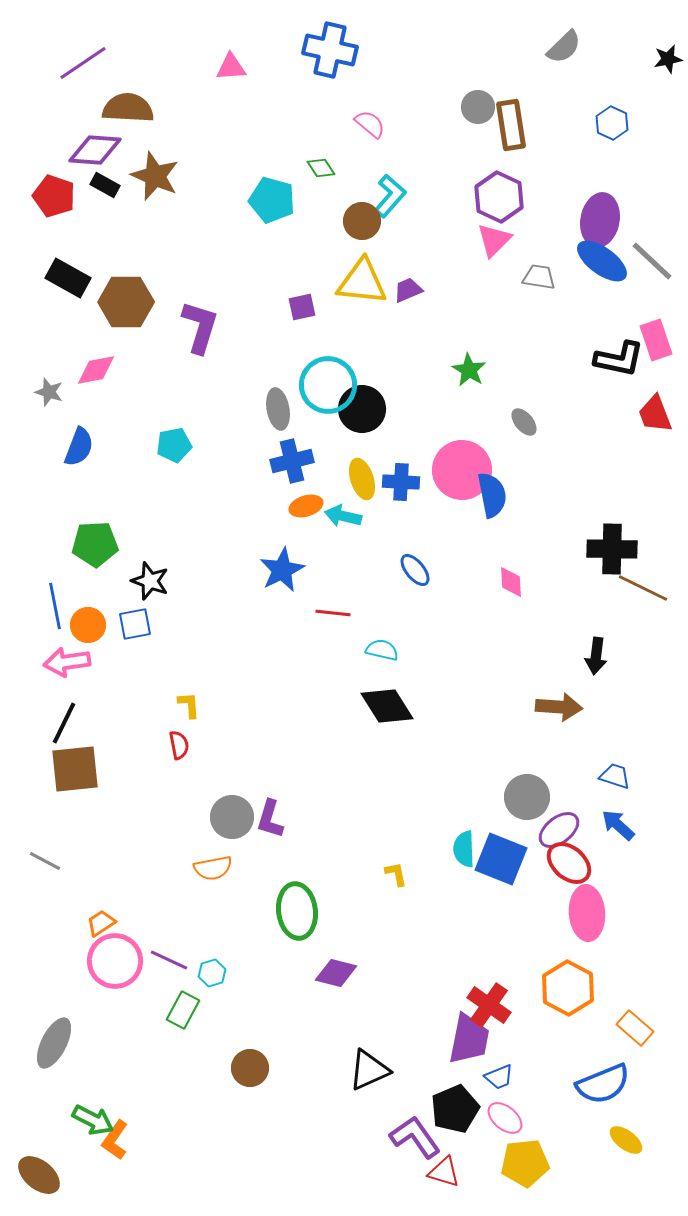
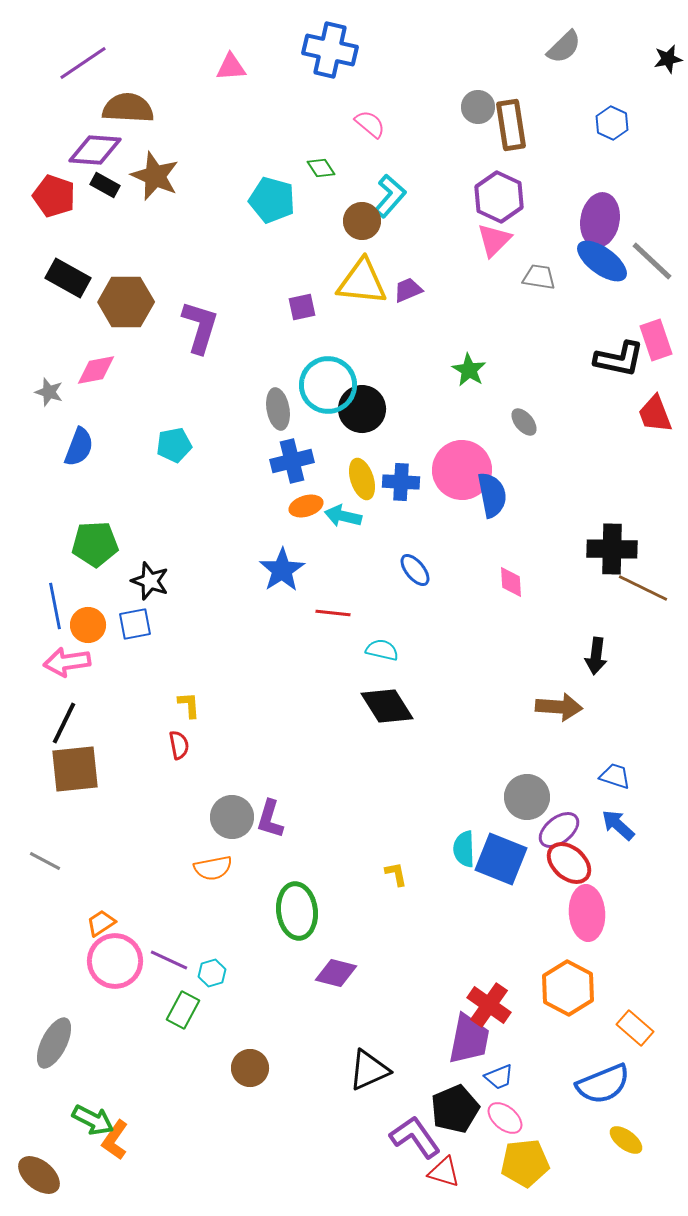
blue star at (282, 570): rotated 6 degrees counterclockwise
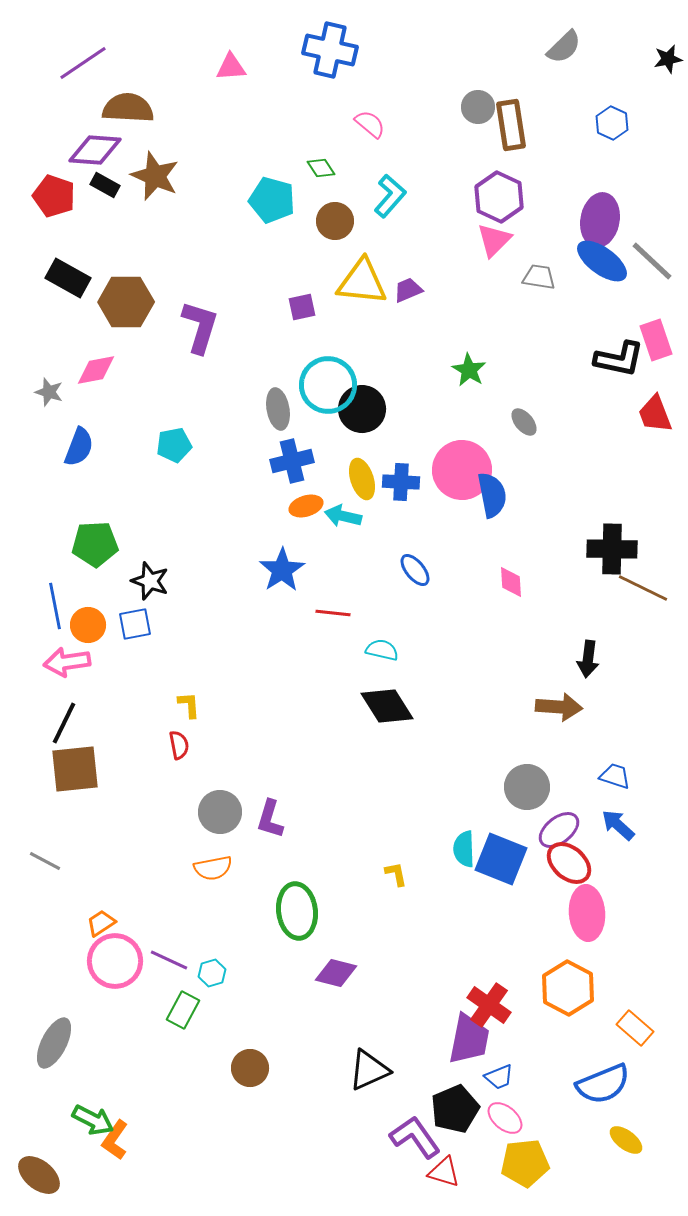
brown circle at (362, 221): moved 27 px left
black arrow at (596, 656): moved 8 px left, 3 px down
gray circle at (527, 797): moved 10 px up
gray circle at (232, 817): moved 12 px left, 5 px up
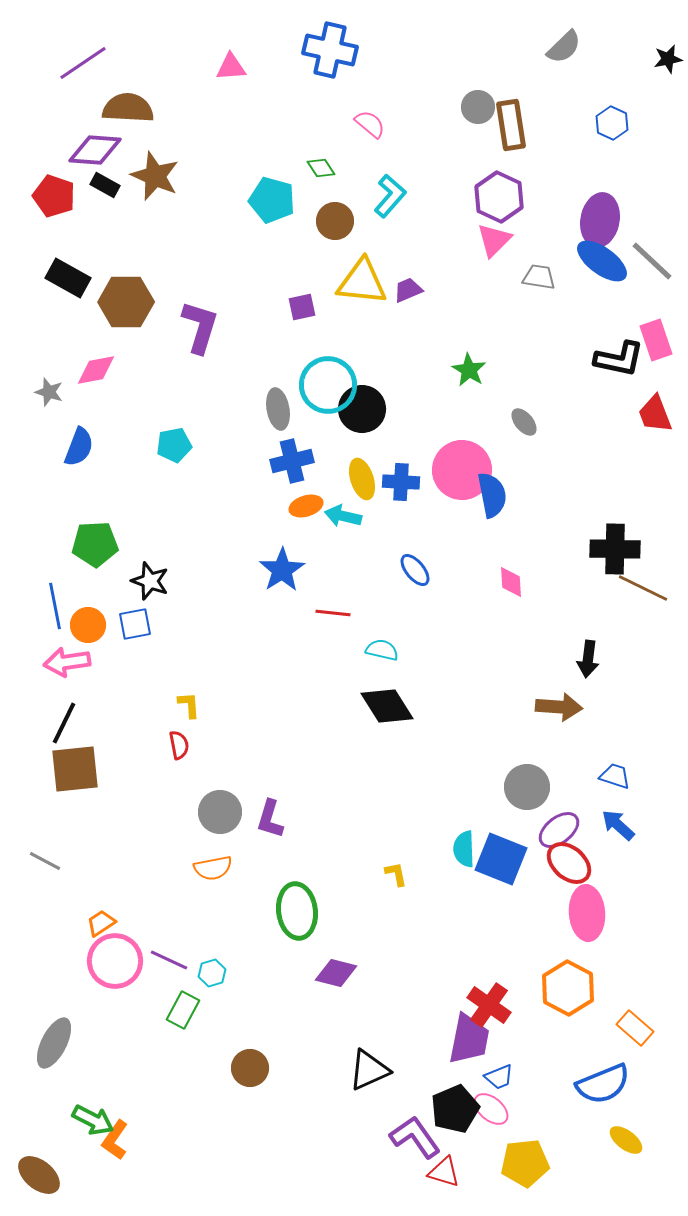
black cross at (612, 549): moved 3 px right
pink ellipse at (505, 1118): moved 14 px left, 9 px up
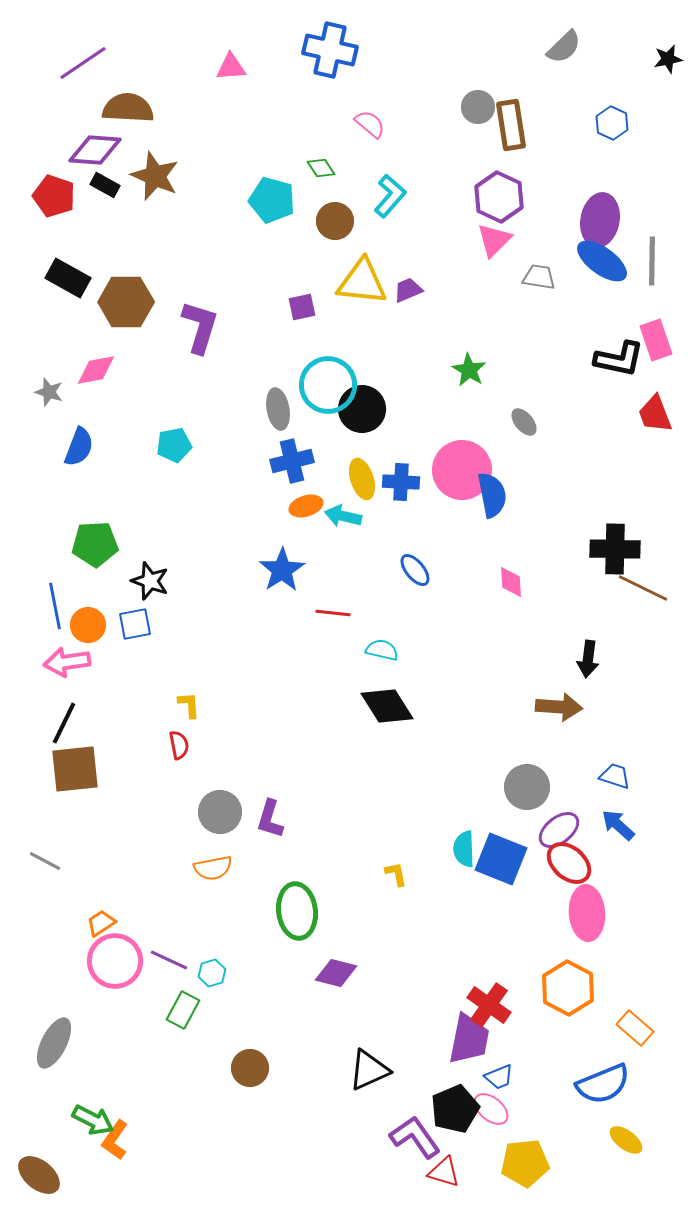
gray line at (652, 261): rotated 48 degrees clockwise
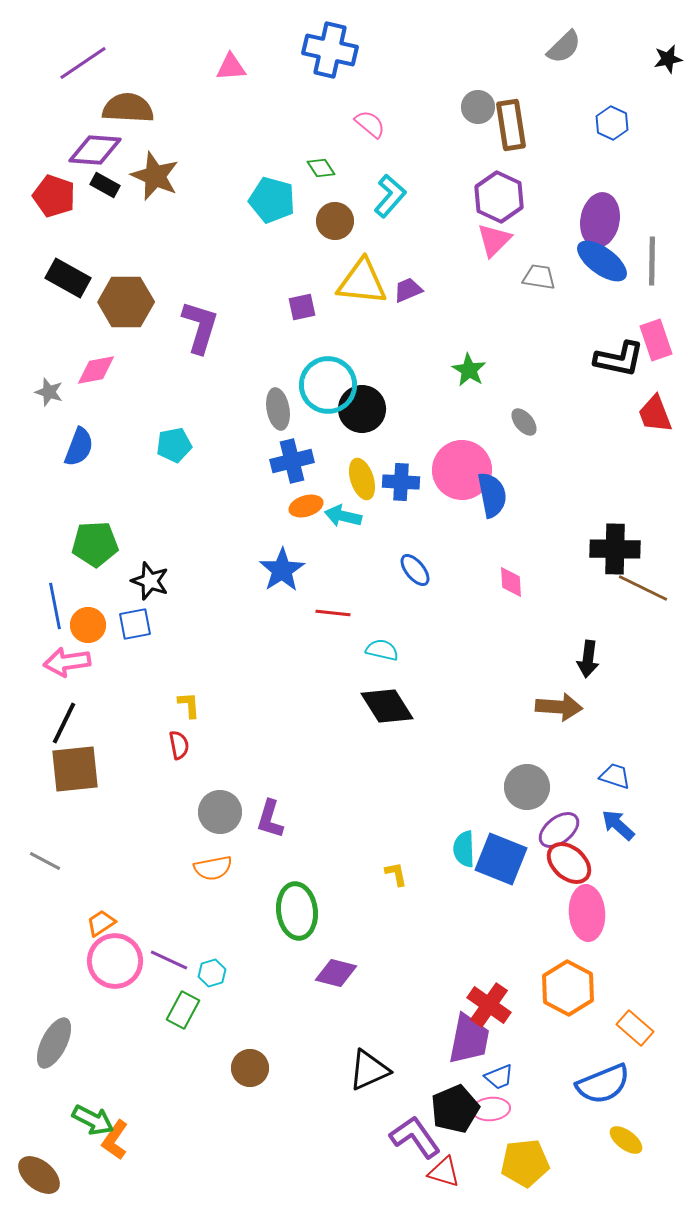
pink ellipse at (491, 1109): rotated 45 degrees counterclockwise
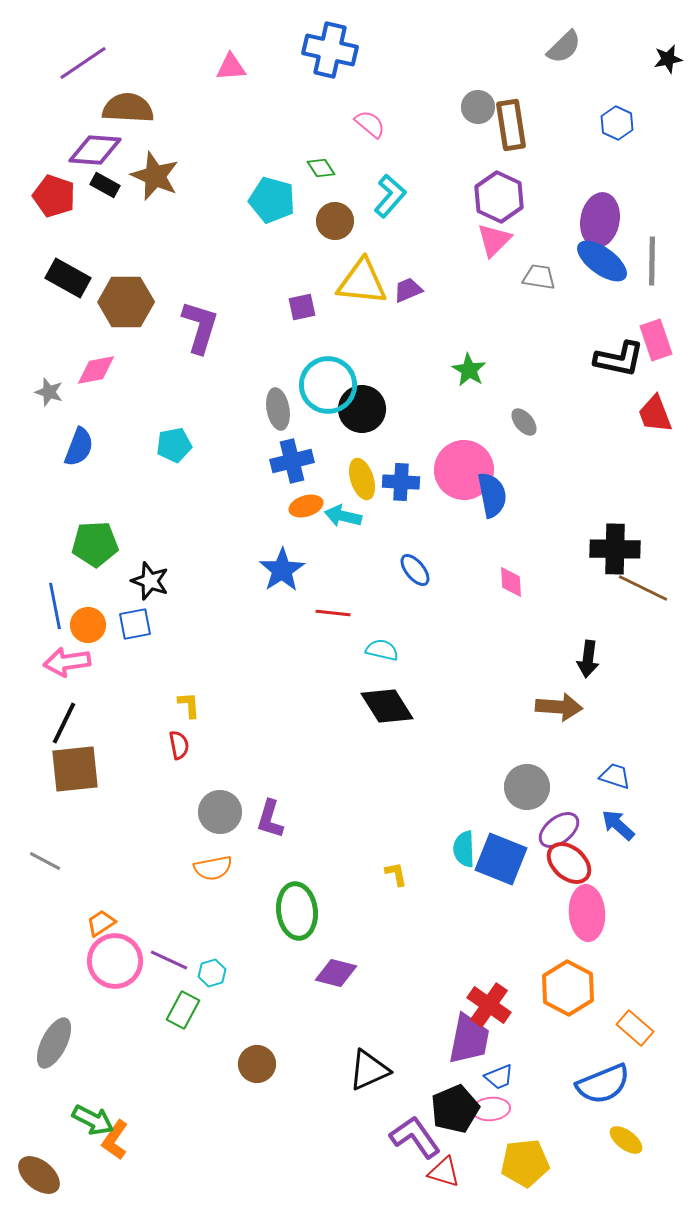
blue hexagon at (612, 123): moved 5 px right
pink circle at (462, 470): moved 2 px right
brown circle at (250, 1068): moved 7 px right, 4 px up
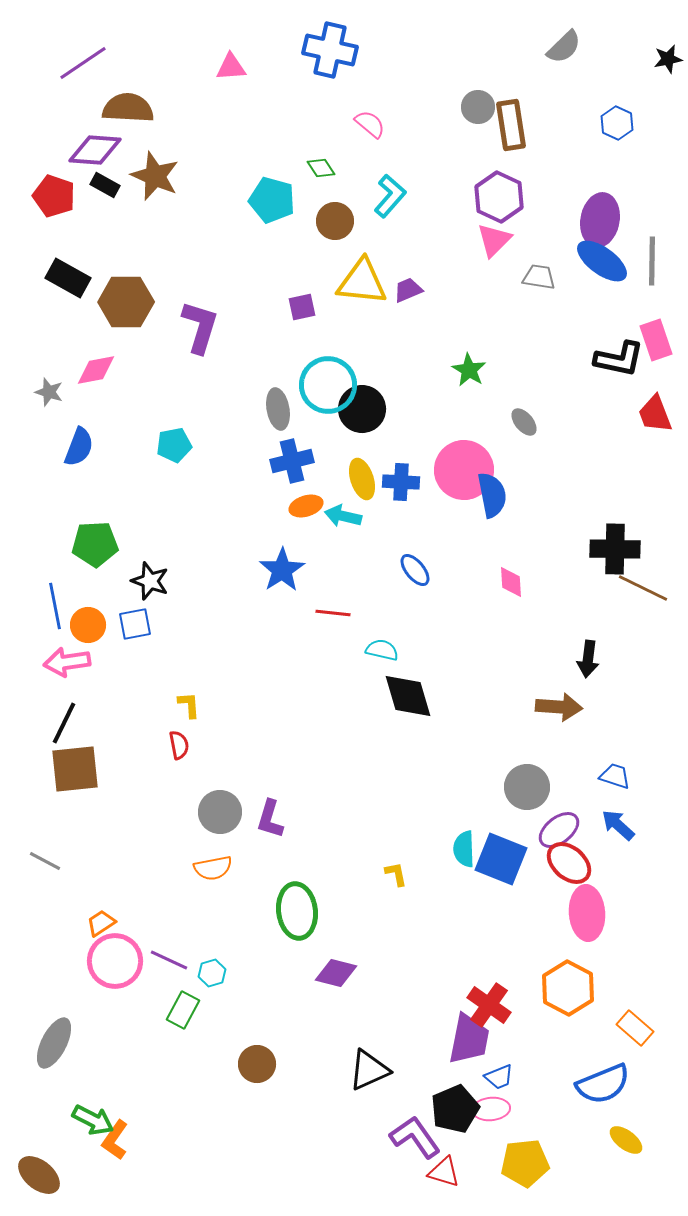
black diamond at (387, 706): moved 21 px right, 10 px up; rotated 16 degrees clockwise
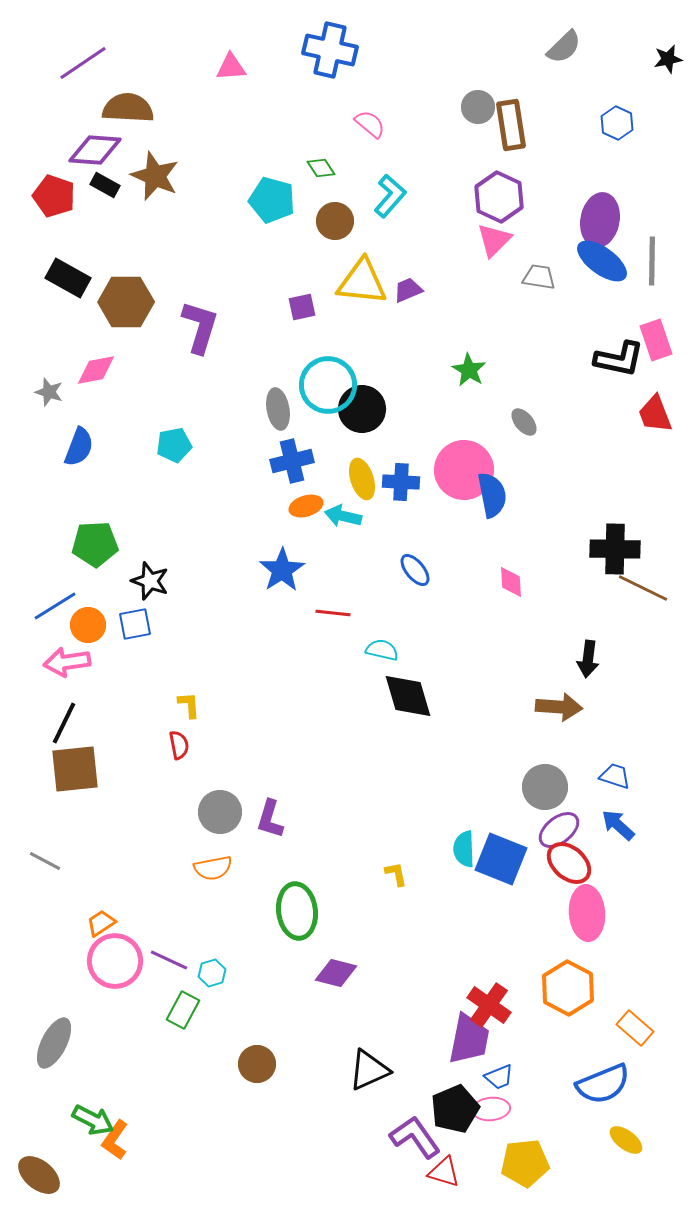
blue line at (55, 606): rotated 69 degrees clockwise
gray circle at (527, 787): moved 18 px right
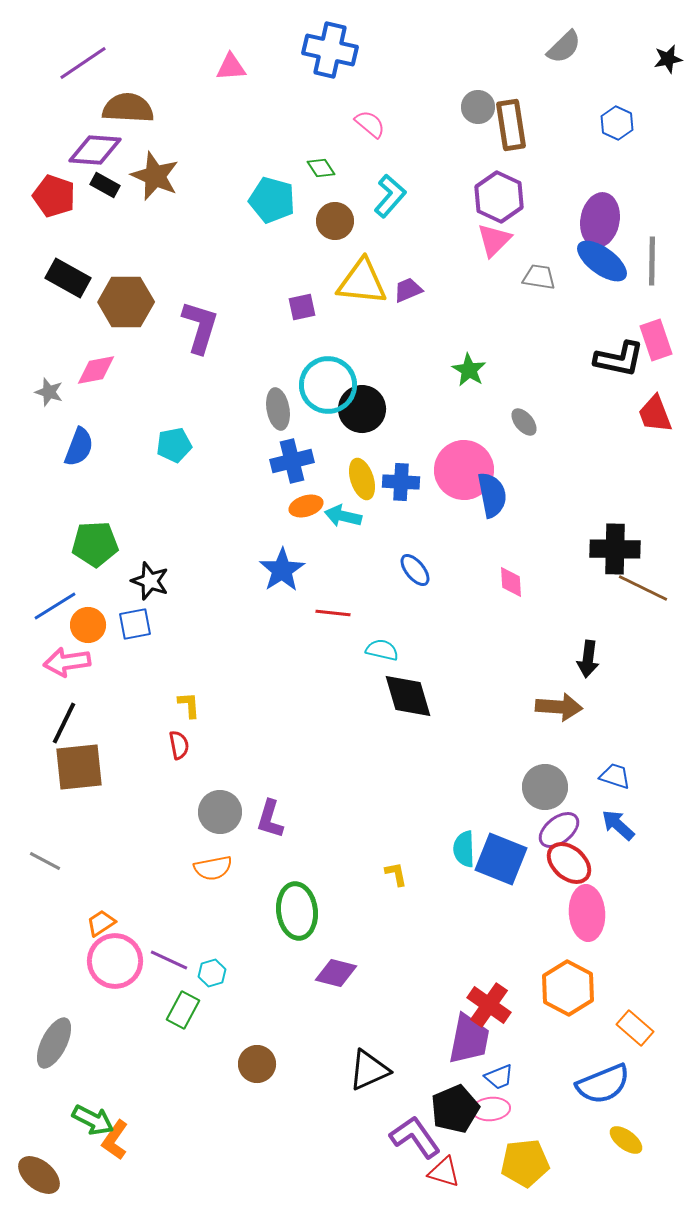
brown square at (75, 769): moved 4 px right, 2 px up
